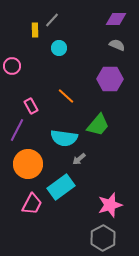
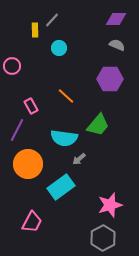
pink trapezoid: moved 18 px down
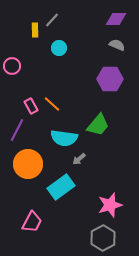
orange line: moved 14 px left, 8 px down
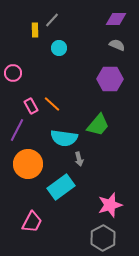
pink circle: moved 1 px right, 7 px down
gray arrow: rotated 64 degrees counterclockwise
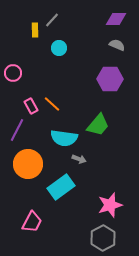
gray arrow: rotated 56 degrees counterclockwise
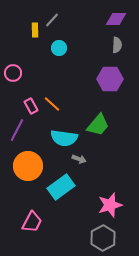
gray semicircle: rotated 70 degrees clockwise
orange circle: moved 2 px down
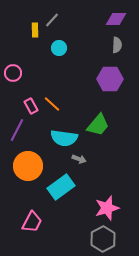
pink star: moved 3 px left, 3 px down
gray hexagon: moved 1 px down
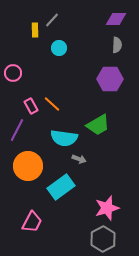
green trapezoid: rotated 20 degrees clockwise
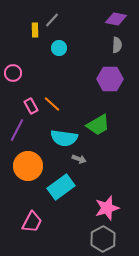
purple diamond: rotated 10 degrees clockwise
